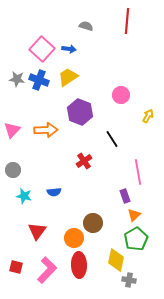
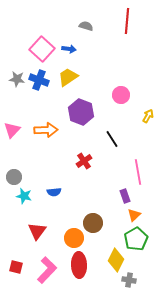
purple hexagon: moved 1 px right
gray circle: moved 1 px right, 7 px down
yellow diamond: rotated 15 degrees clockwise
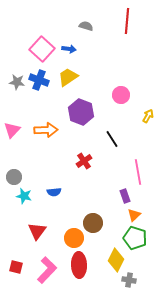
gray star: moved 3 px down
green pentagon: moved 1 px left, 1 px up; rotated 25 degrees counterclockwise
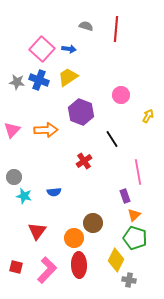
red line: moved 11 px left, 8 px down
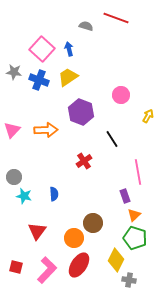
red line: moved 11 px up; rotated 75 degrees counterclockwise
blue arrow: rotated 112 degrees counterclockwise
gray star: moved 3 px left, 10 px up
blue semicircle: moved 2 px down; rotated 88 degrees counterclockwise
red ellipse: rotated 35 degrees clockwise
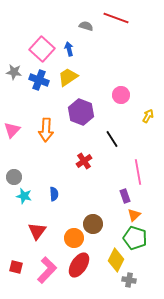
orange arrow: rotated 95 degrees clockwise
brown circle: moved 1 px down
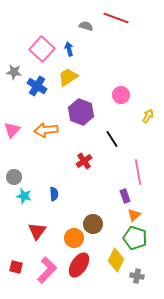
blue cross: moved 2 px left, 6 px down; rotated 12 degrees clockwise
orange arrow: rotated 80 degrees clockwise
gray cross: moved 8 px right, 4 px up
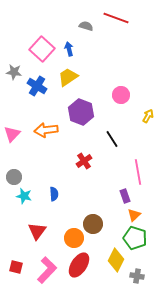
pink triangle: moved 4 px down
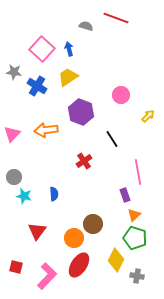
yellow arrow: rotated 16 degrees clockwise
purple rectangle: moved 1 px up
pink L-shape: moved 6 px down
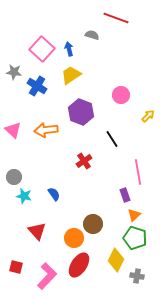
gray semicircle: moved 6 px right, 9 px down
yellow trapezoid: moved 3 px right, 2 px up
pink triangle: moved 1 px right, 4 px up; rotated 30 degrees counterclockwise
blue semicircle: rotated 32 degrees counterclockwise
red triangle: rotated 18 degrees counterclockwise
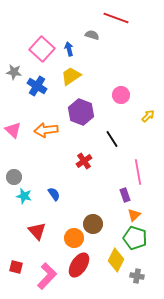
yellow trapezoid: moved 1 px down
